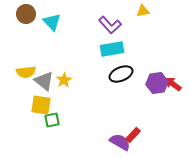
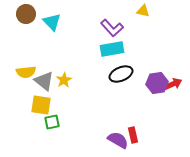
yellow triangle: rotated 24 degrees clockwise
purple L-shape: moved 2 px right, 3 px down
red arrow: rotated 120 degrees clockwise
green square: moved 2 px down
red rectangle: rotated 56 degrees counterclockwise
purple semicircle: moved 2 px left, 2 px up
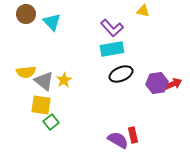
green square: moved 1 px left; rotated 28 degrees counterclockwise
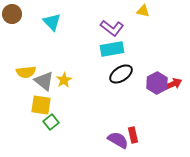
brown circle: moved 14 px left
purple L-shape: rotated 10 degrees counterclockwise
black ellipse: rotated 10 degrees counterclockwise
purple hexagon: rotated 20 degrees counterclockwise
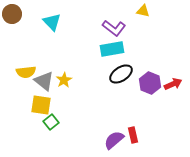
purple L-shape: moved 2 px right
purple hexagon: moved 7 px left; rotated 10 degrees counterclockwise
purple semicircle: moved 4 px left; rotated 70 degrees counterclockwise
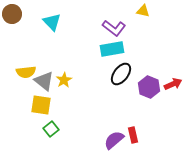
black ellipse: rotated 20 degrees counterclockwise
purple hexagon: moved 1 px left, 4 px down
green square: moved 7 px down
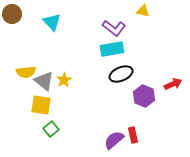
black ellipse: rotated 30 degrees clockwise
purple hexagon: moved 5 px left, 9 px down
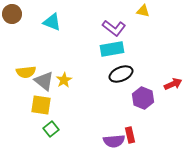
cyan triangle: rotated 24 degrees counterclockwise
purple hexagon: moved 1 px left, 2 px down
red rectangle: moved 3 px left
purple semicircle: moved 1 px down; rotated 145 degrees counterclockwise
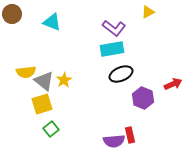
yellow triangle: moved 5 px right, 1 px down; rotated 40 degrees counterclockwise
yellow square: moved 1 px right, 1 px up; rotated 25 degrees counterclockwise
